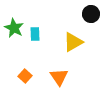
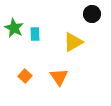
black circle: moved 1 px right
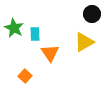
yellow triangle: moved 11 px right
orange triangle: moved 9 px left, 24 px up
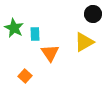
black circle: moved 1 px right
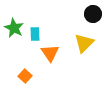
yellow triangle: moved 1 px down; rotated 15 degrees counterclockwise
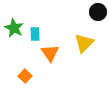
black circle: moved 5 px right, 2 px up
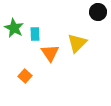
yellow triangle: moved 7 px left
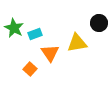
black circle: moved 1 px right, 11 px down
cyan rectangle: rotated 72 degrees clockwise
yellow triangle: rotated 35 degrees clockwise
orange square: moved 5 px right, 7 px up
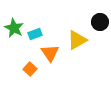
black circle: moved 1 px right, 1 px up
yellow triangle: moved 3 px up; rotated 20 degrees counterclockwise
